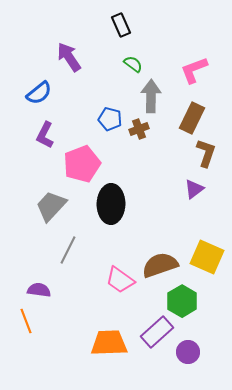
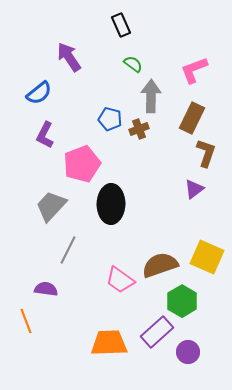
purple semicircle: moved 7 px right, 1 px up
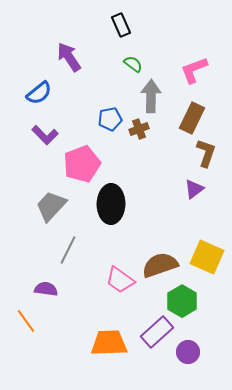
blue pentagon: rotated 25 degrees counterclockwise
purple L-shape: rotated 72 degrees counterclockwise
orange line: rotated 15 degrees counterclockwise
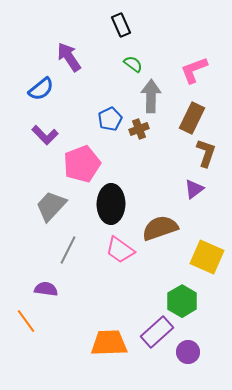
blue semicircle: moved 2 px right, 4 px up
blue pentagon: rotated 15 degrees counterclockwise
brown semicircle: moved 37 px up
pink trapezoid: moved 30 px up
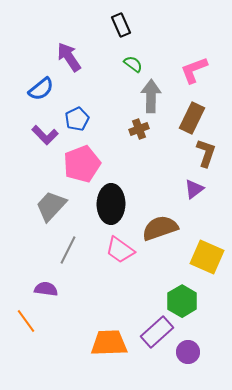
blue pentagon: moved 33 px left
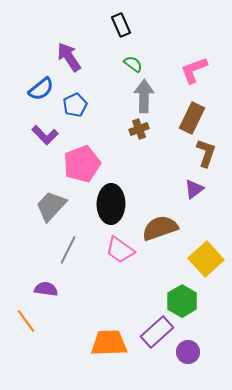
gray arrow: moved 7 px left
blue pentagon: moved 2 px left, 14 px up
yellow square: moved 1 px left, 2 px down; rotated 24 degrees clockwise
